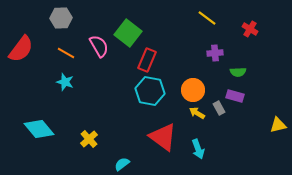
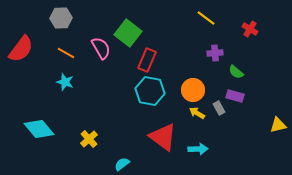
yellow line: moved 1 px left
pink semicircle: moved 2 px right, 2 px down
green semicircle: moved 2 px left; rotated 42 degrees clockwise
cyan arrow: rotated 72 degrees counterclockwise
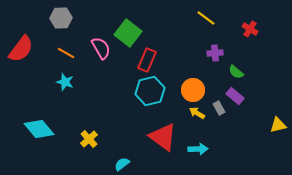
cyan hexagon: rotated 24 degrees counterclockwise
purple rectangle: rotated 24 degrees clockwise
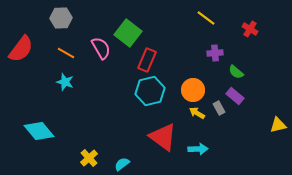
cyan diamond: moved 2 px down
yellow cross: moved 19 px down
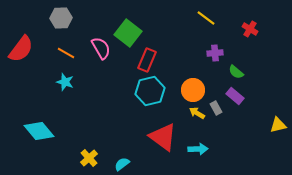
gray rectangle: moved 3 px left
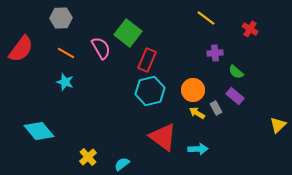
yellow triangle: rotated 30 degrees counterclockwise
yellow cross: moved 1 px left, 1 px up
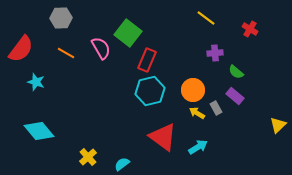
cyan star: moved 29 px left
cyan arrow: moved 2 px up; rotated 30 degrees counterclockwise
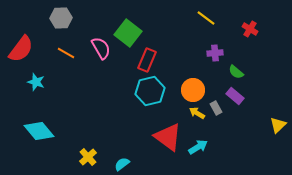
red triangle: moved 5 px right
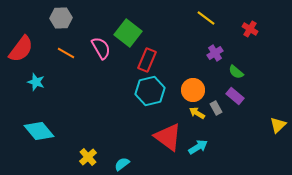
purple cross: rotated 28 degrees counterclockwise
